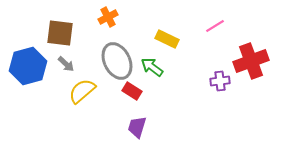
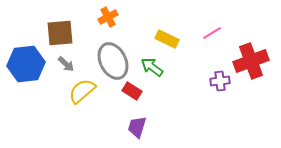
pink line: moved 3 px left, 7 px down
brown square: rotated 12 degrees counterclockwise
gray ellipse: moved 4 px left
blue hexagon: moved 2 px left, 2 px up; rotated 9 degrees clockwise
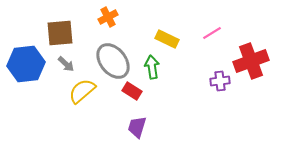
gray ellipse: rotated 12 degrees counterclockwise
green arrow: rotated 45 degrees clockwise
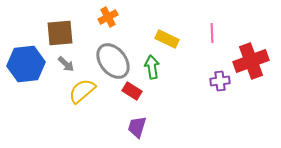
pink line: rotated 60 degrees counterclockwise
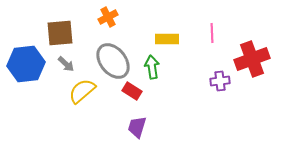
yellow rectangle: rotated 25 degrees counterclockwise
red cross: moved 1 px right, 2 px up
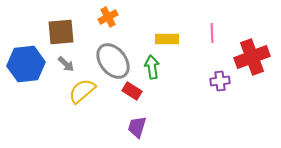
brown square: moved 1 px right, 1 px up
red cross: moved 2 px up
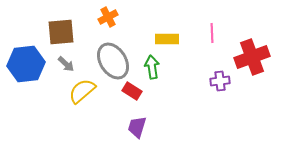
gray ellipse: rotated 6 degrees clockwise
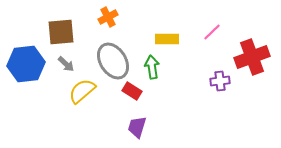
pink line: moved 1 px up; rotated 48 degrees clockwise
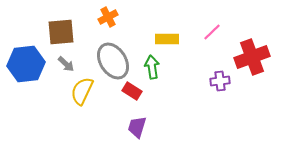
yellow semicircle: rotated 24 degrees counterclockwise
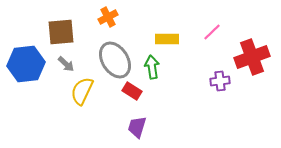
gray ellipse: moved 2 px right, 1 px up
